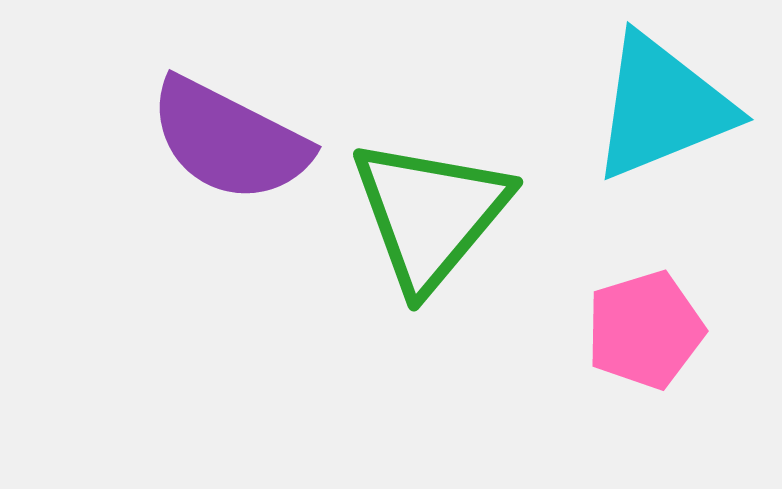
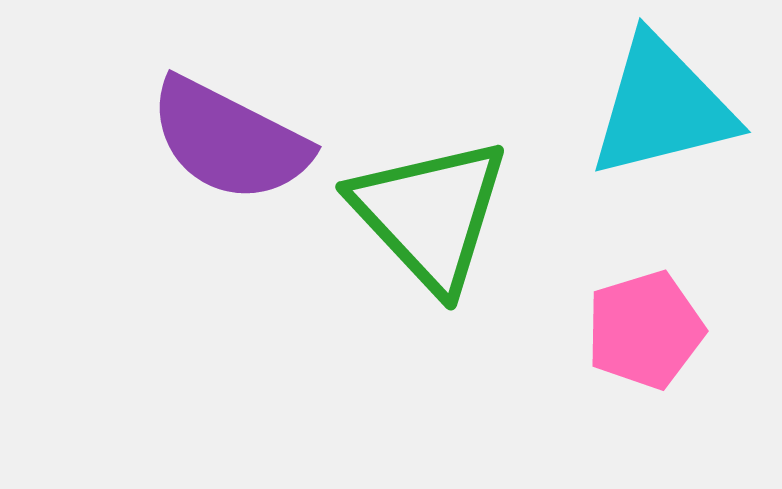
cyan triangle: rotated 8 degrees clockwise
green triangle: rotated 23 degrees counterclockwise
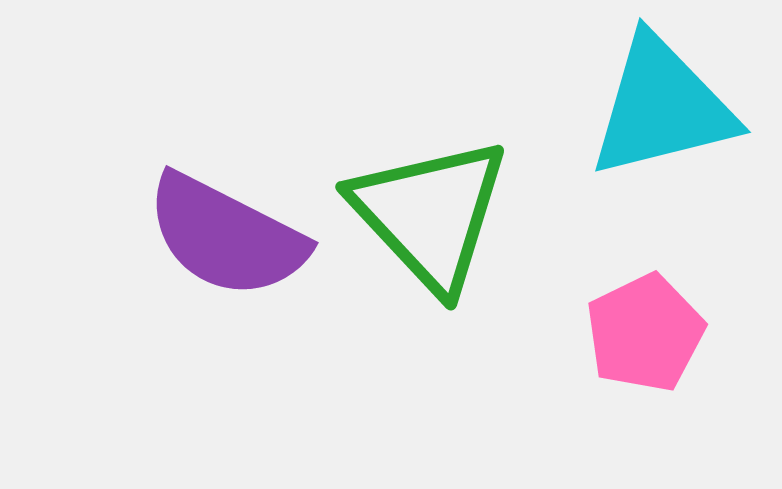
purple semicircle: moved 3 px left, 96 px down
pink pentagon: moved 3 px down; rotated 9 degrees counterclockwise
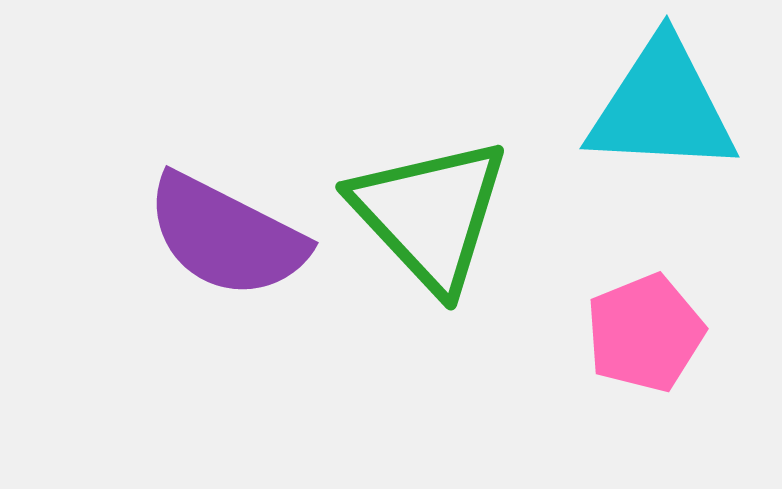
cyan triangle: rotated 17 degrees clockwise
pink pentagon: rotated 4 degrees clockwise
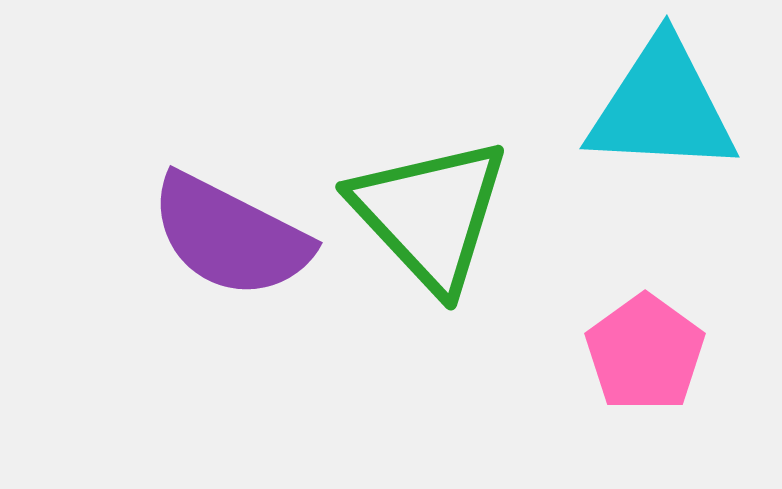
purple semicircle: moved 4 px right
pink pentagon: moved 20 px down; rotated 14 degrees counterclockwise
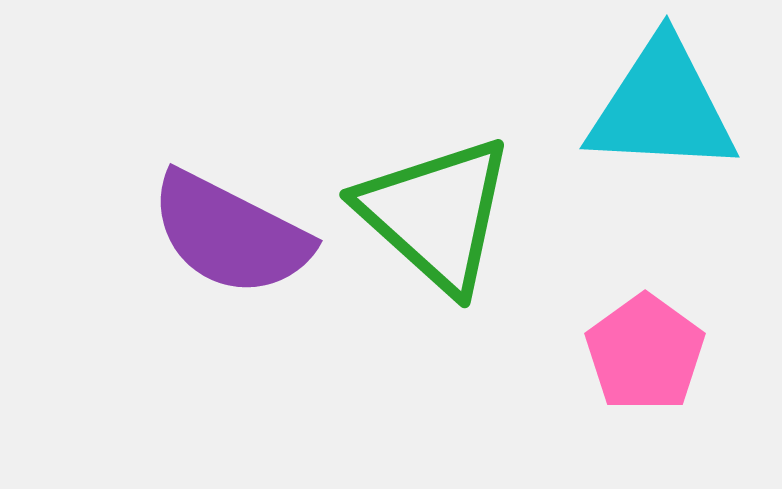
green triangle: moved 6 px right; rotated 5 degrees counterclockwise
purple semicircle: moved 2 px up
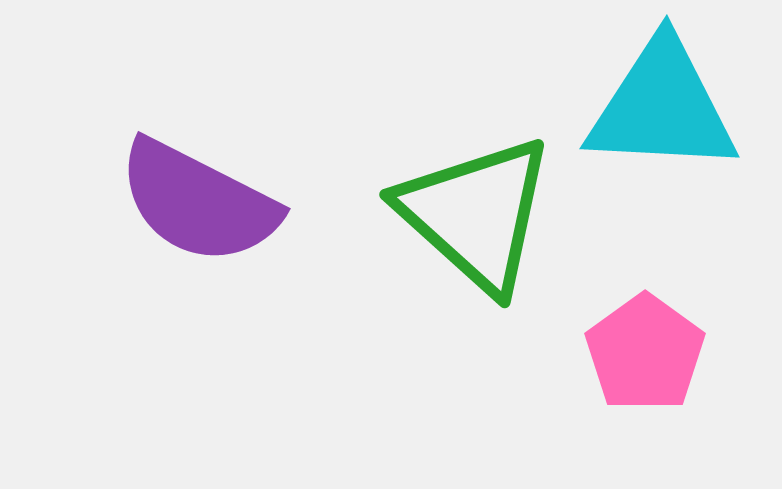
green triangle: moved 40 px right
purple semicircle: moved 32 px left, 32 px up
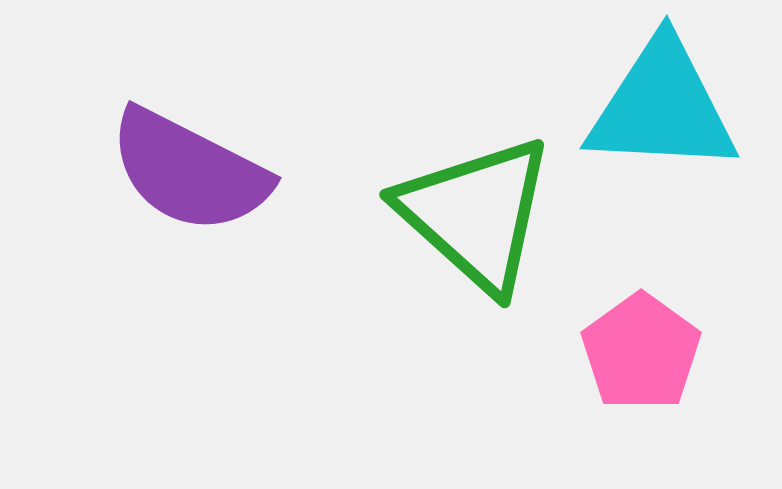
purple semicircle: moved 9 px left, 31 px up
pink pentagon: moved 4 px left, 1 px up
